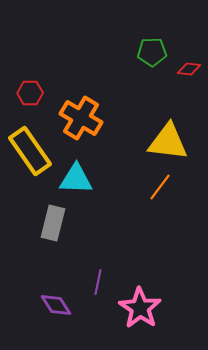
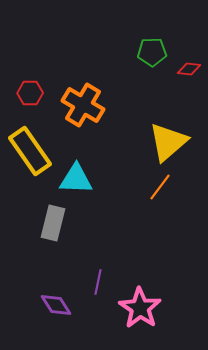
orange cross: moved 2 px right, 13 px up
yellow triangle: rotated 48 degrees counterclockwise
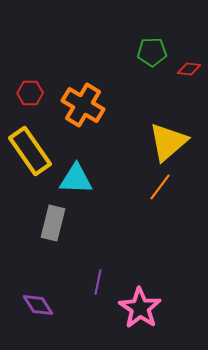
purple diamond: moved 18 px left
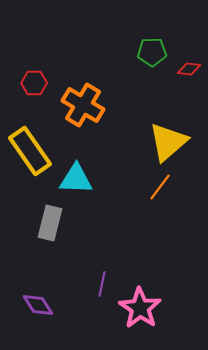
red hexagon: moved 4 px right, 10 px up
gray rectangle: moved 3 px left
purple line: moved 4 px right, 2 px down
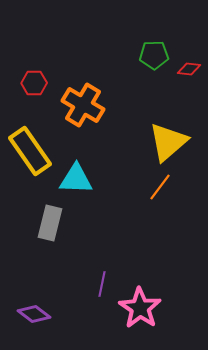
green pentagon: moved 2 px right, 3 px down
purple diamond: moved 4 px left, 9 px down; rotated 20 degrees counterclockwise
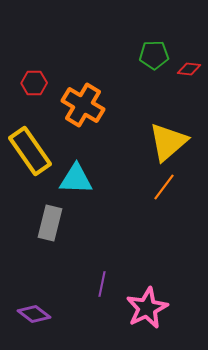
orange line: moved 4 px right
pink star: moved 7 px right; rotated 12 degrees clockwise
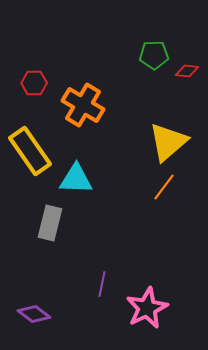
red diamond: moved 2 px left, 2 px down
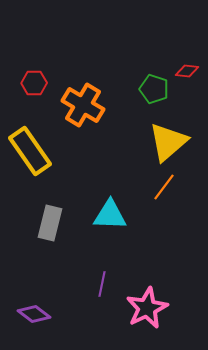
green pentagon: moved 34 px down; rotated 20 degrees clockwise
cyan triangle: moved 34 px right, 36 px down
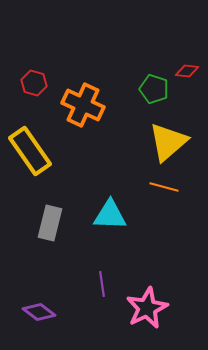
red hexagon: rotated 15 degrees clockwise
orange cross: rotated 6 degrees counterclockwise
orange line: rotated 68 degrees clockwise
purple line: rotated 20 degrees counterclockwise
purple diamond: moved 5 px right, 2 px up
